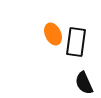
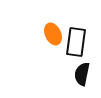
black semicircle: moved 2 px left, 9 px up; rotated 35 degrees clockwise
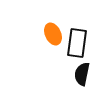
black rectangle: moved 1 px right, 1 px down
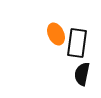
orange ellipse: moved 3 px right
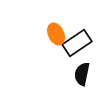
black rectangle: rotated 48 degrees clockwise
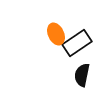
black semicircle: moved 1 px down
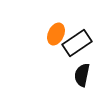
orange ellipse: rotated 50 degrees clockwise
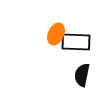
black rectangle: moved 1 px left, 1 px up; rotated 36 degrees clockwise
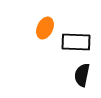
orange ellipse: moved 11 px left, 6 px up
